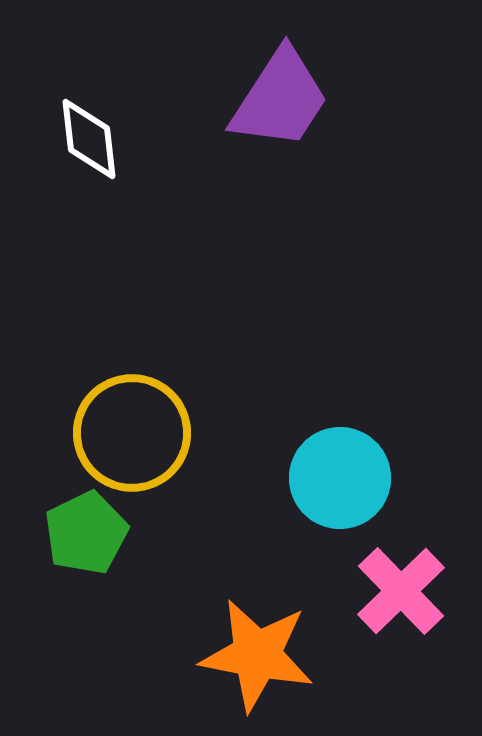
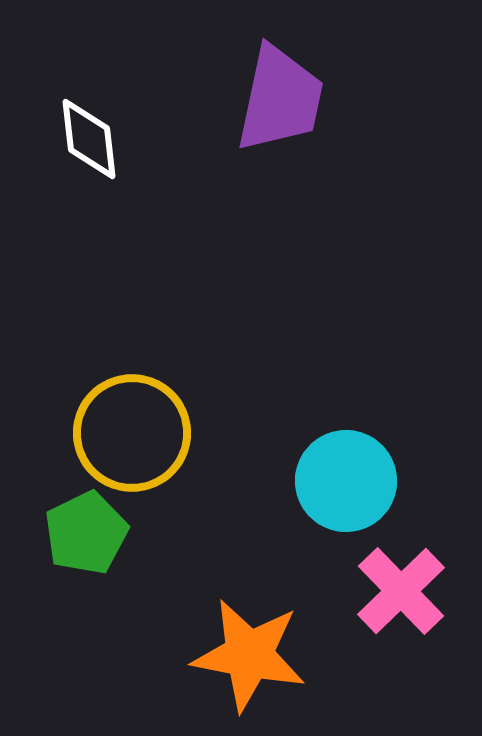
purple trapezoid: rotated 21 degrees counterclockwise
cyan circle: moved 6 px right, 3 px down
orange star: moved 8 px left
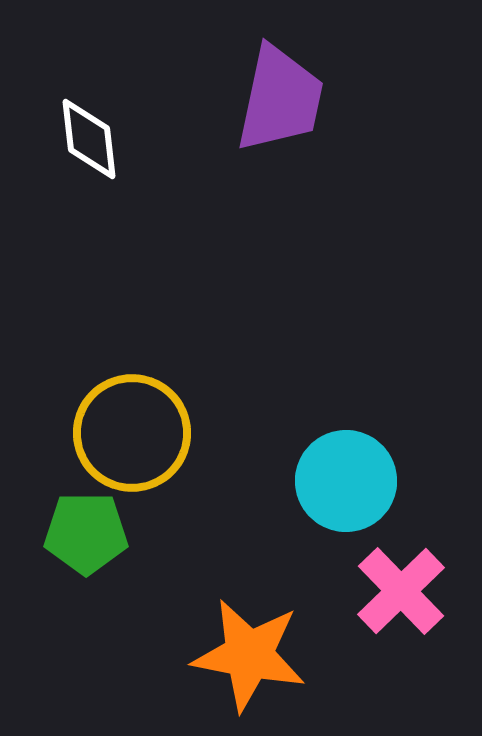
green pentagon: rotated 26 degrees clockwise
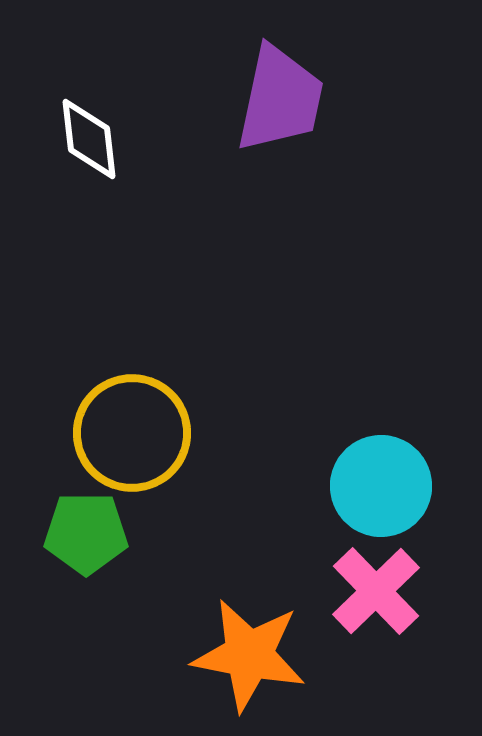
cyan circle: moved 35 px right, 5 px down
pink cross: moved 25 px left
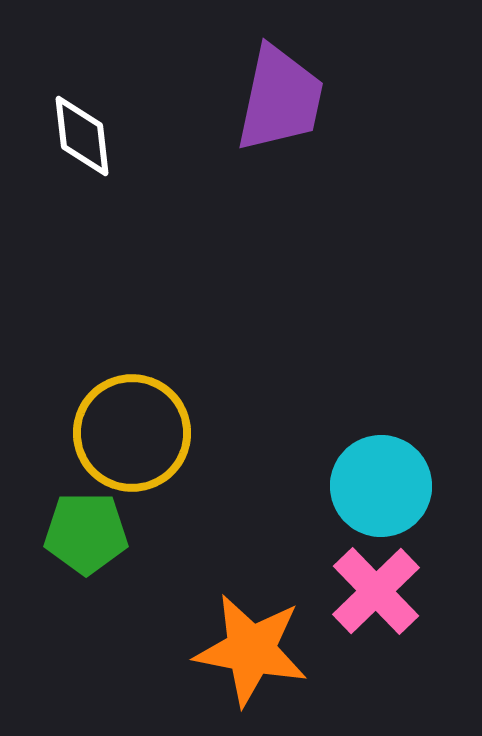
white diamond: moved 7 px left, 3 px up
orange star: moved 2 px right, 5 px up
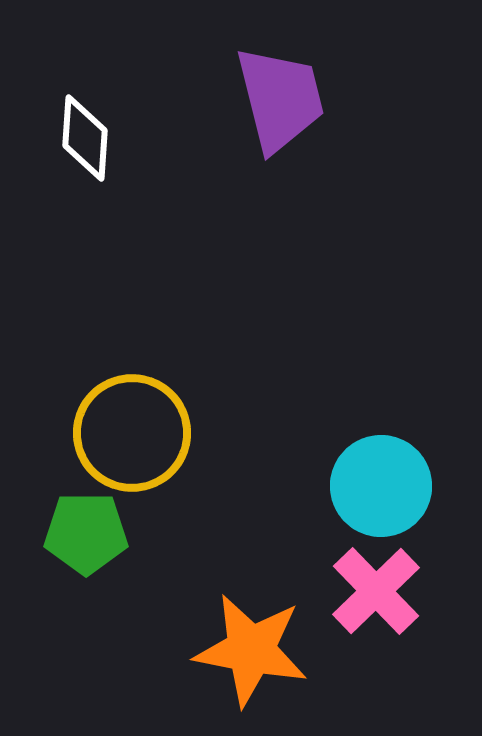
purple trapezoid: rotated 26 degrees counterclockwise
white diamond: moved 3 px right, 2 px down; rotated 10 degrees clockwise
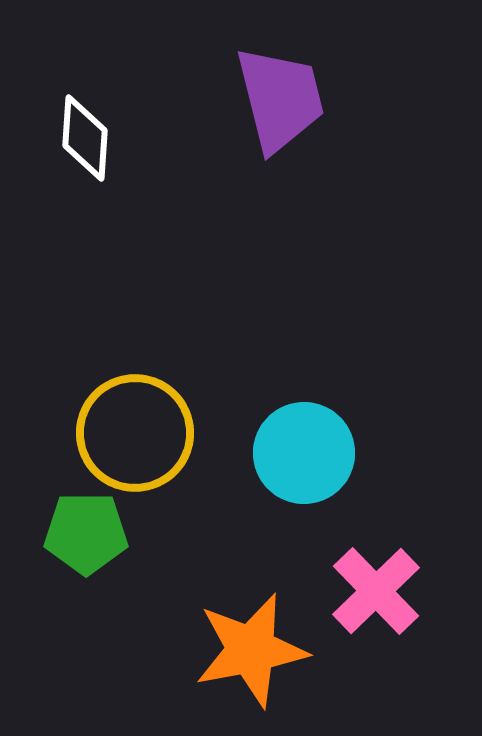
yellow circle: moved 3 px right
cyan circle: moved 77 px left, 33 px up
orange star: rotated 22 degrees counterclockwise
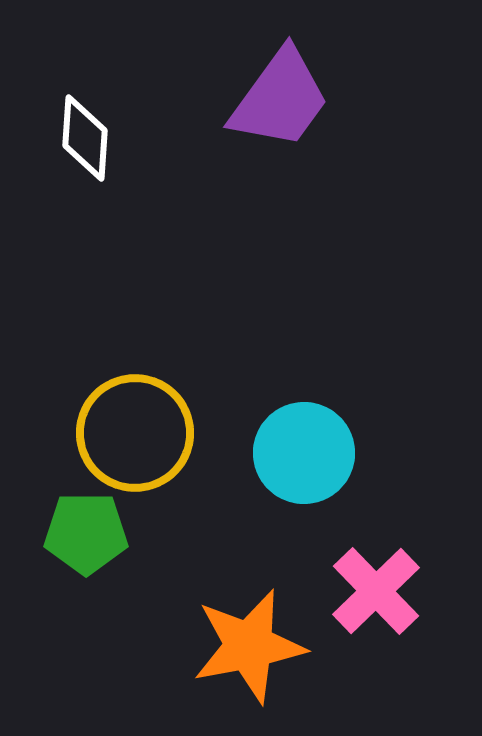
purple trapezoid: rotated 50 degrees clockwise
orange star: moved 2 px left, 4 px up
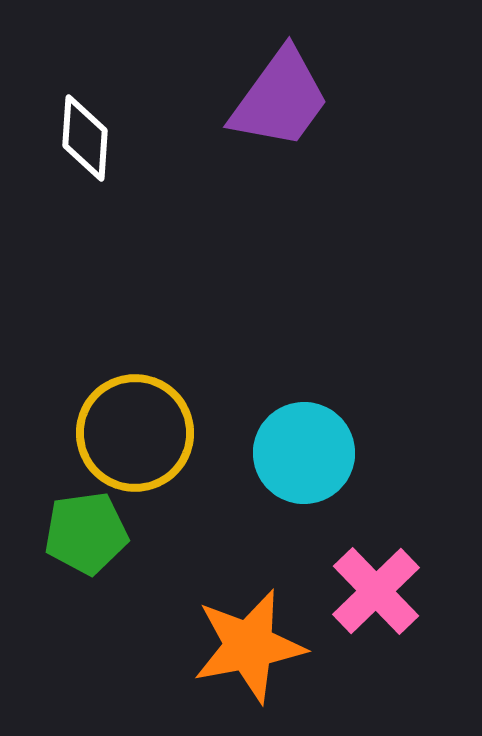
green pentagon: rotated 8 degrees counterclockwise
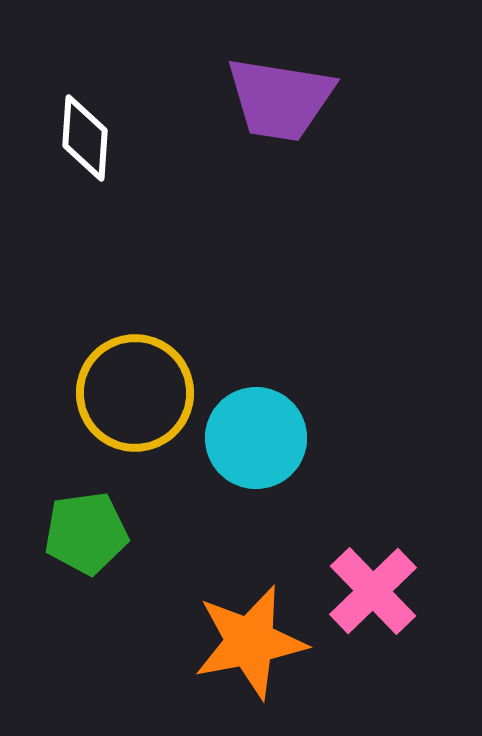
purple trapezoid: rotated 63 degrees clockwise
yellow circle: moved 40 px up
cyan circle: moved 48 px left, 15 px up
pink cross: moved 3 px left
orange star: moved 1 px right, 4 px up
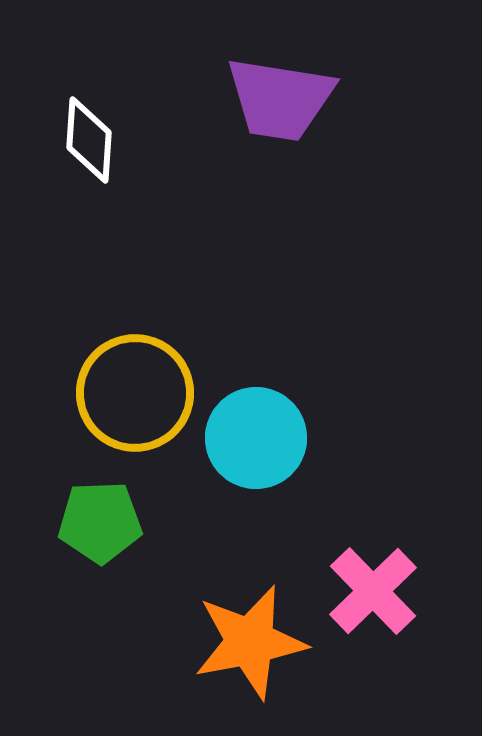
white diamond: moved 4 px right, 2 px down
green pentagon: moved 14 px right, 11 px up; rotated 6 degrees clockwise
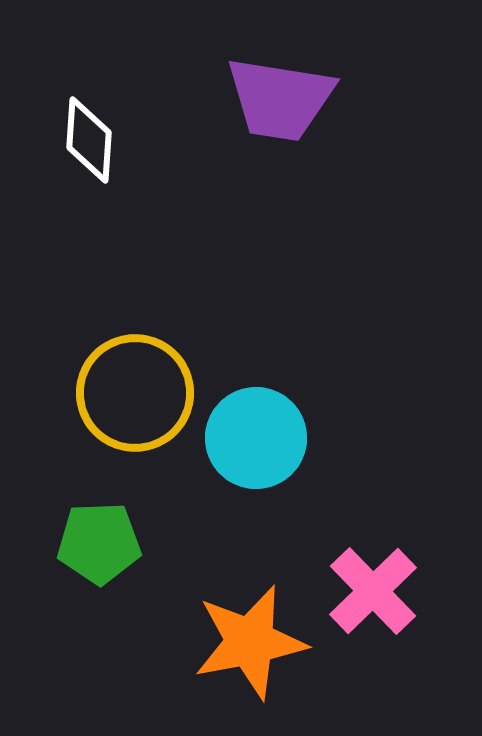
green pentagon: moved 1 px left, 21 px down
